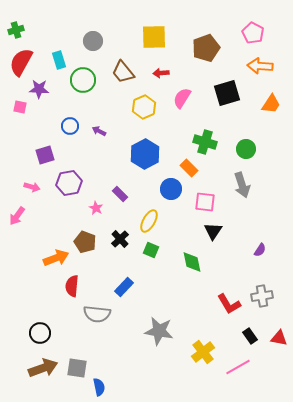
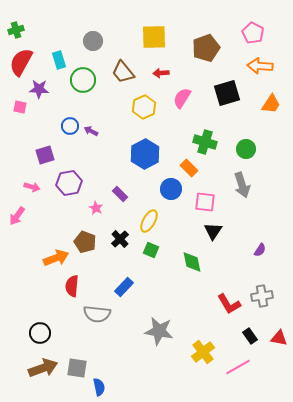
purple arrow at (99, 131): moved 8 px left
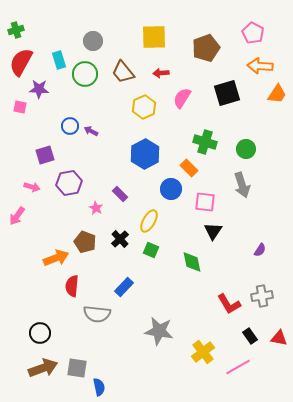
green circle at (83, 80): moved 2 px right, 6 px up
orange trapezoid at (271, 104): moved 6 px right, 10 px up
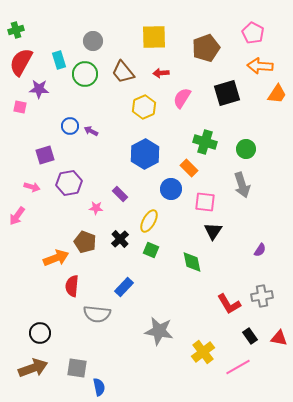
pink star at (96, 208): rotated 24 degrees counterclockwise
brown arrow at (43, 368): moved 10 px left
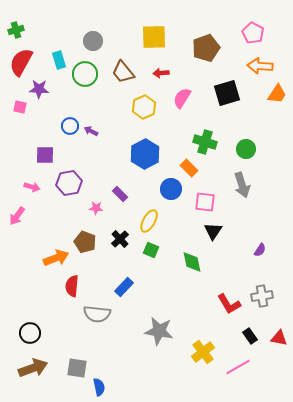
purple square at (45, 155): rotated 18 degrees clockwise
black circle at (40, 333): moved 10 px left
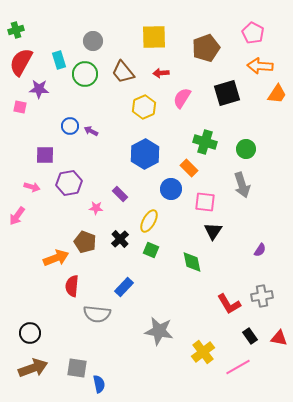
blue semicircle at (99, 387): moved 3 px up
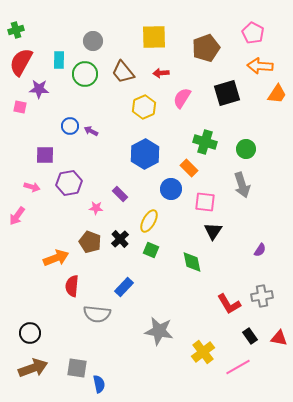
cyan rectangle at (59, 60): rotated 18 degrees clockwise
brown pentagon at (85, 242): moved 5 px right
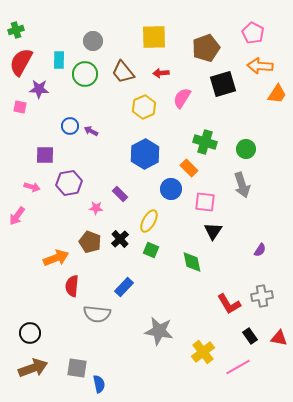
black square at (227, 93): moved 4 px left, 9 px up
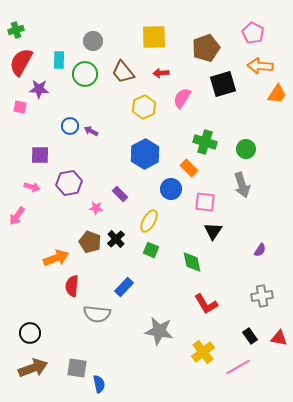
purple square at (45, 155): moved 5 px left
black cross at (120, 239): moved 4 px left
red L-shape at (229, 304): moved 23 px left
